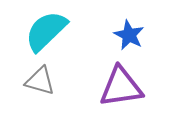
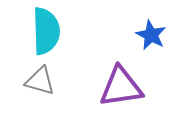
cyan semicircle: rotated 132 degrees clockwise
blue star: moved 22 px right
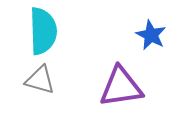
cyan semicircle: moved 3 px left
gray triangle: moved 1 px up
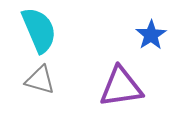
cyan semicircle: moved 4 px left, 1 px up; rotated 21 degrees counterclockwise
blue star: rotated 12 degrees clockwise
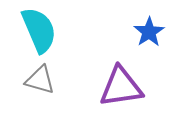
blue star: moved 2 px left, 3 px up
